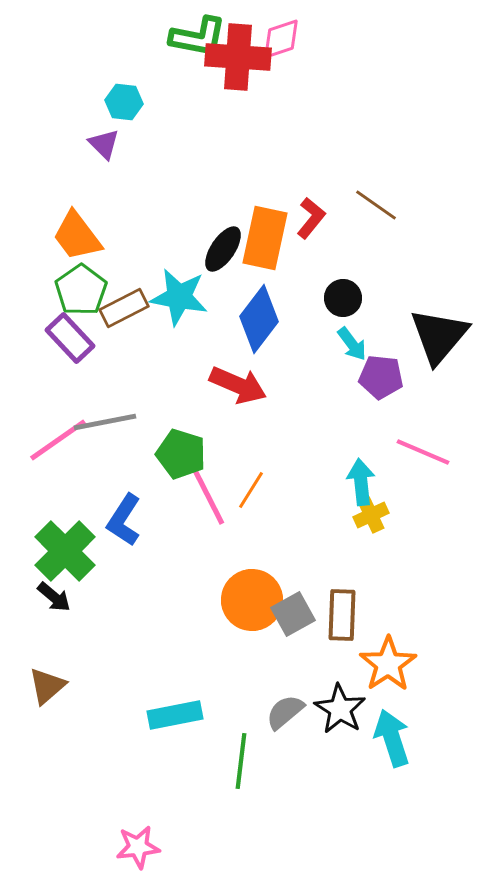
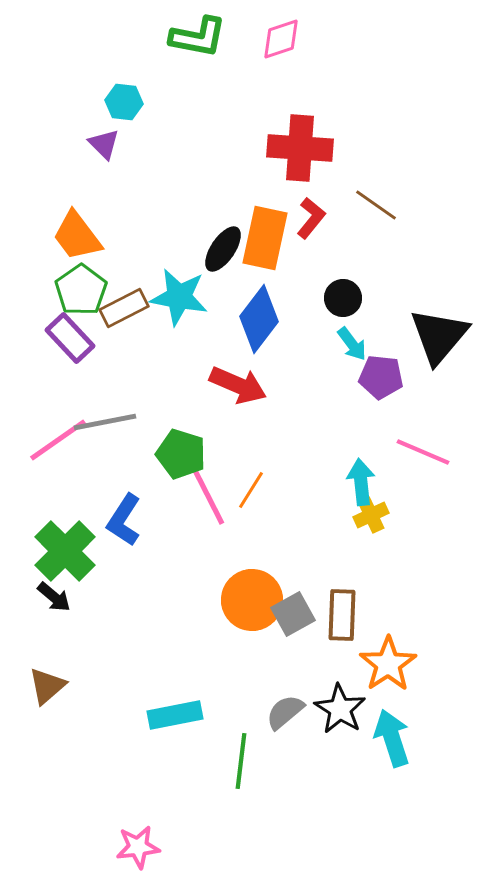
red cross at (238, 57): moved 62 px right, 91 px down
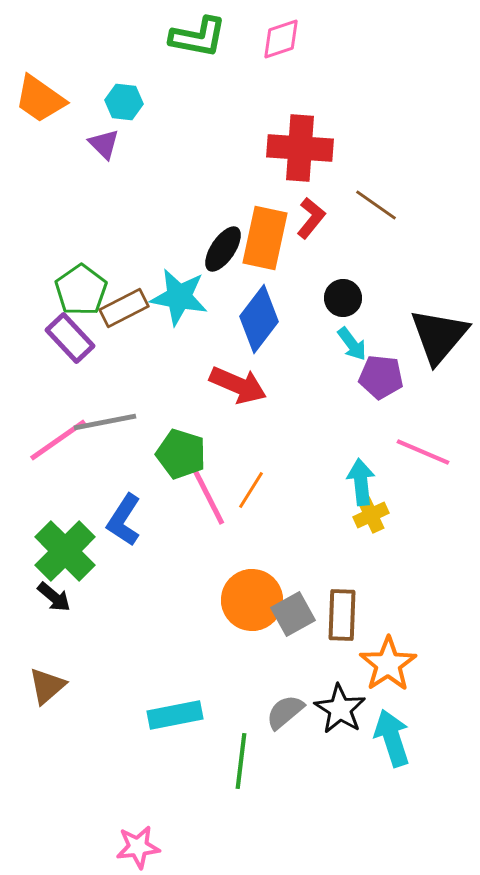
orange trapezoid at (77, 236): moved 37 px left, 137 px up; rotated 18 degrees counterclockwise
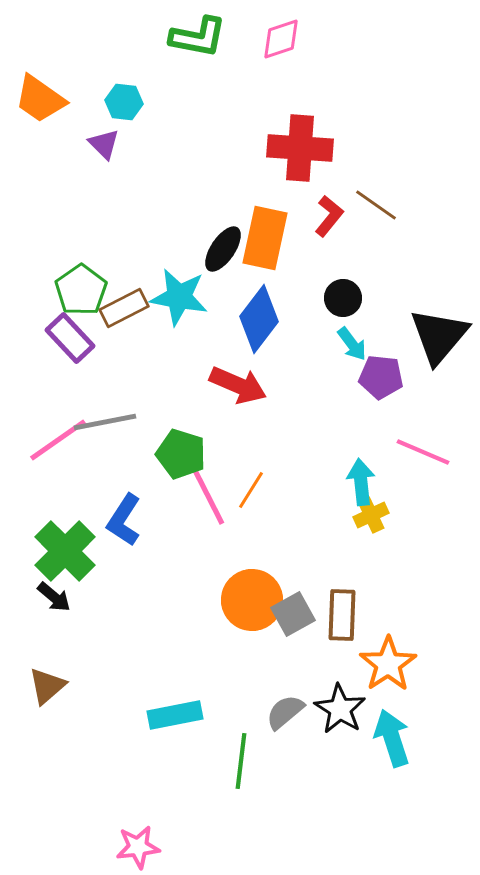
red L-shape at (311, 218): moved 18 px right, 2 px up
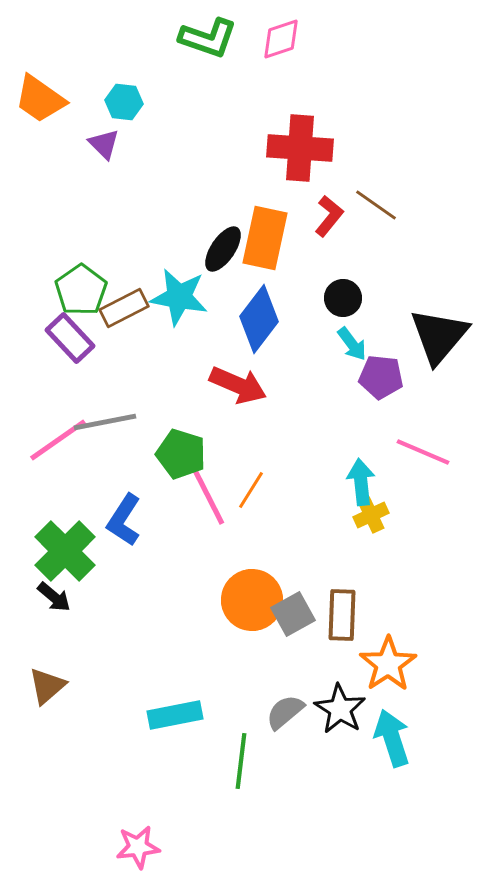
green L-shape at (198, 37): moved 10 px right, 1 px down; rotated 8 degrees clockwise
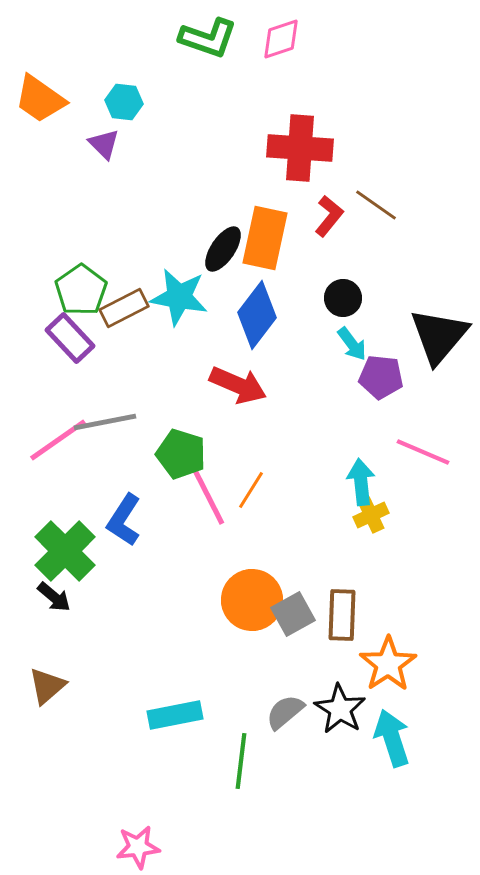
blue diamond at (259, 319): moved 2 px left, 4 px up
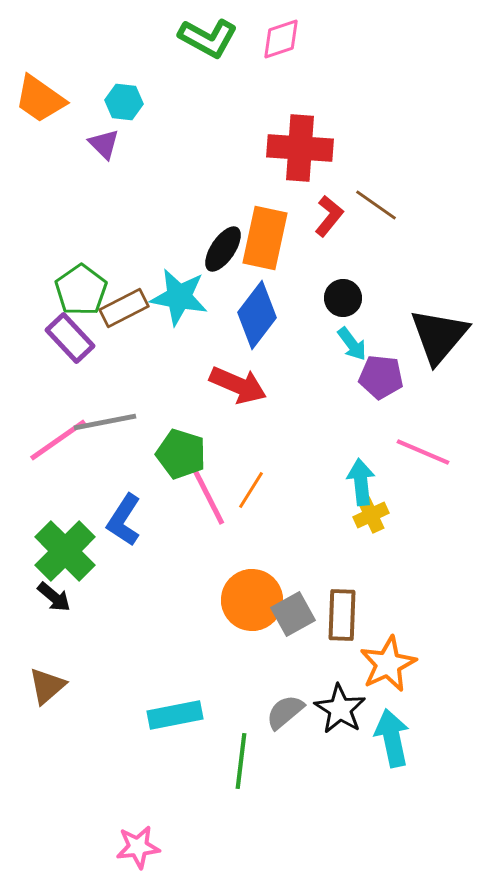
green L-shape at (208, 38): rotated 10 degrees clockwise
orange star at (388, 664): rotated 8 degrees clockwise
cyan arrow at (392, 738): rotated 6 degrees clockwise
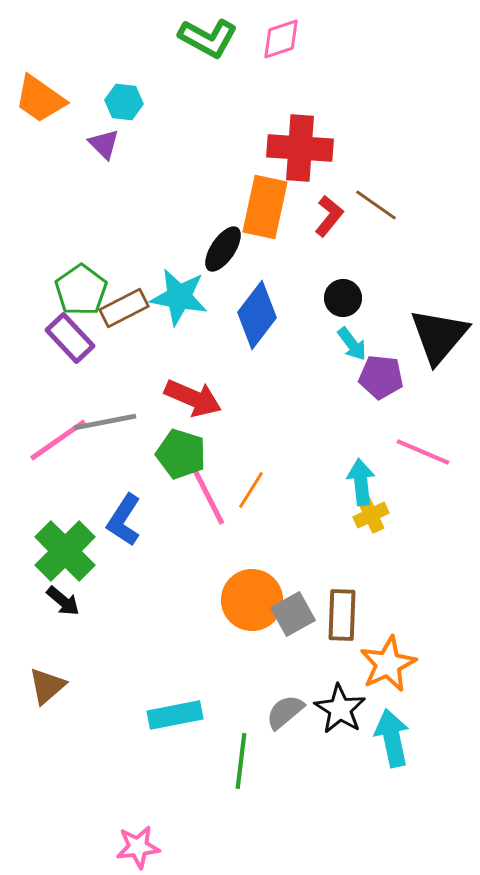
orange rectangle at (265, 238): moved 31 px up
red arrow at (238, 385): moved 45 px left, 13 px down
black arrow at (54, 597): moved 9 px right, 4 px down
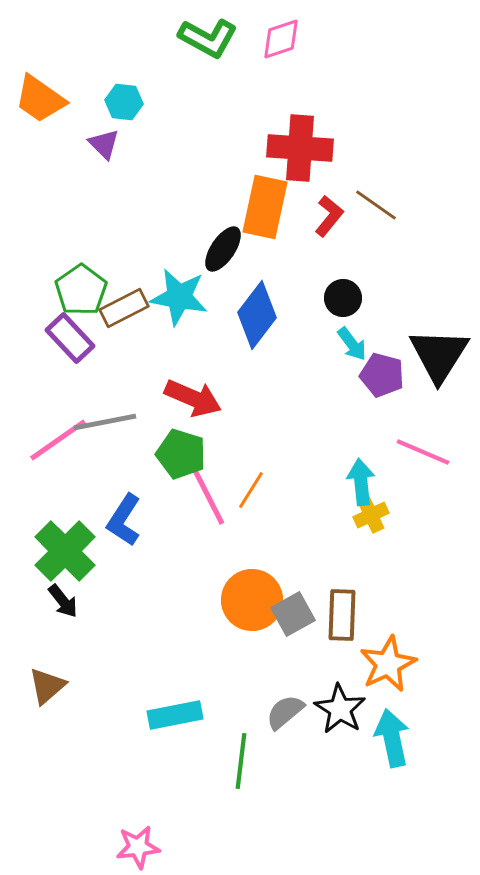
black triangle at (439, 336): moved 19 px down; rotated 8 degrees counterclockwise
purple pentagon at (381, 377): moved 1 px right, 2 px up; rotated 9 degrees clockwise
black arrow at (63, 601): rotated 12 degrees clockwise
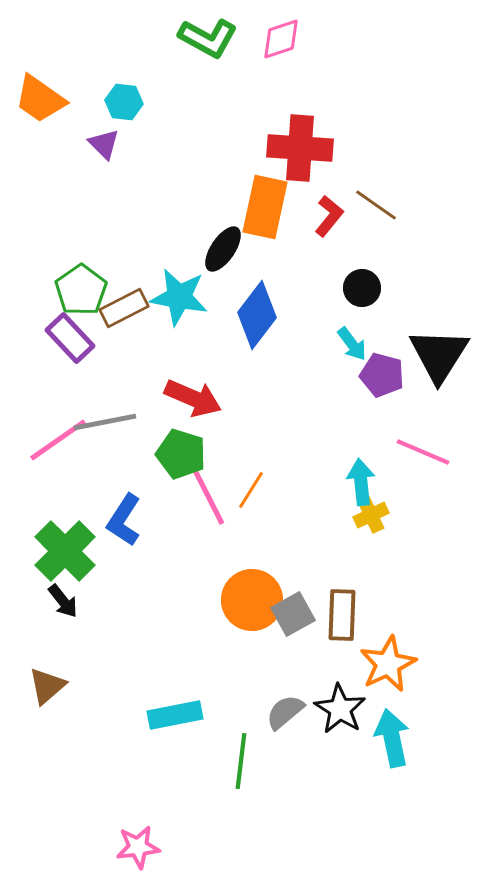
black circle at (343, 298): moved 19 px right, 10 px up
